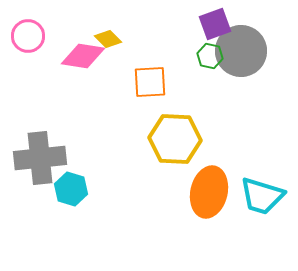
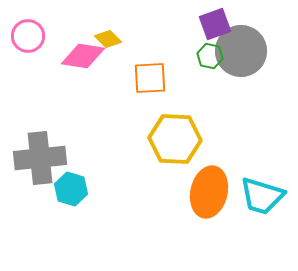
orange square: moved 4 px up
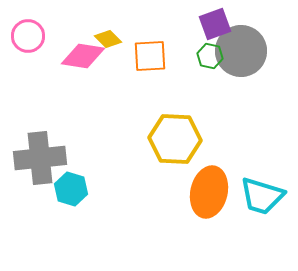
orange square: moved 22 px up
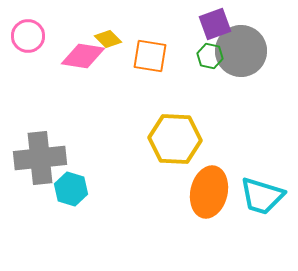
orange square: rotated 12 degrees clockwise
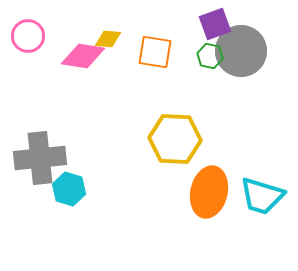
yellow diamond: rotated 40 degrees counterclockwise
orange square: moved 5 px right, 4 px up
cyan hexagon: moved 2 px left
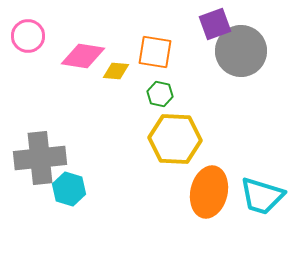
yellow diamond: moved 8 px right, 32 px down
green hexagon: moved 50 px left, 38 px down
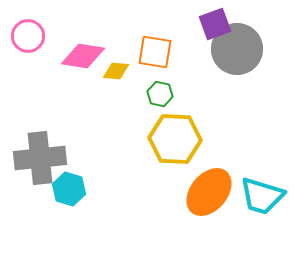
gray circle: moved 4 px left, 2 px up
orange ellipse: rotated 27 degrees clockwise
